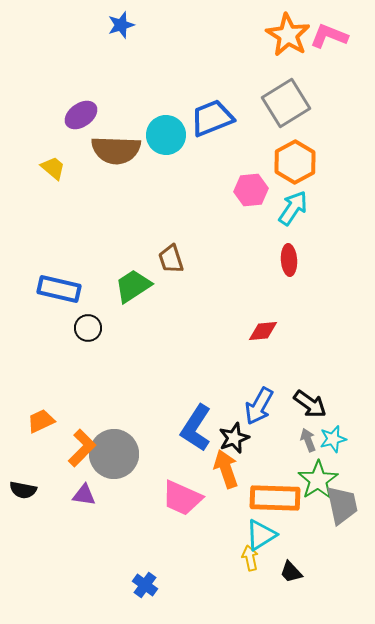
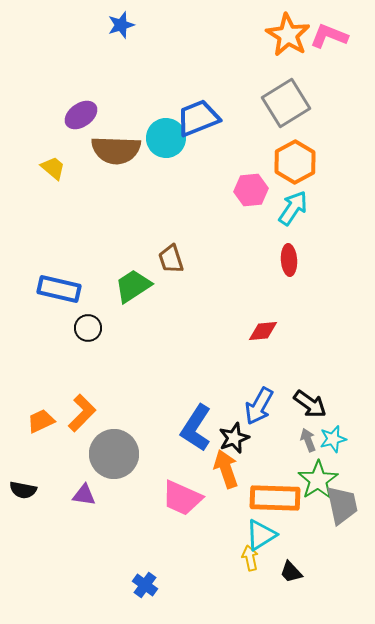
blue trapezoid: moved 14 px left
cyan circle: moved 3 px down
orange L-shape: moved 35 px up
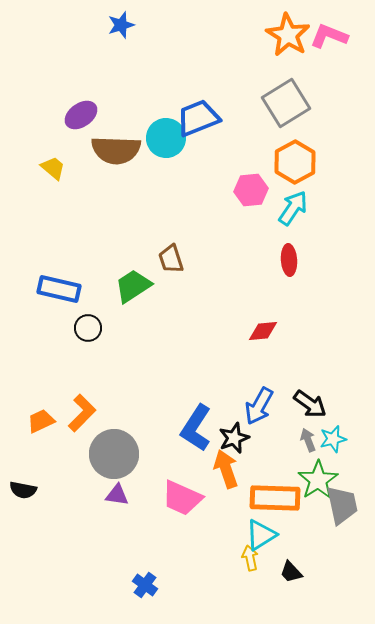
purple triangle: moved 33 px right
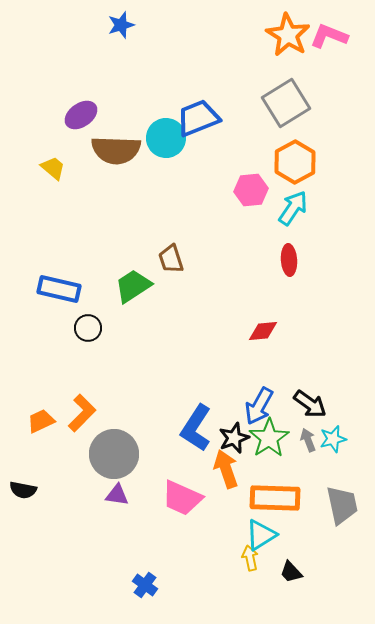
green star: moved 49 px left, 42 px up
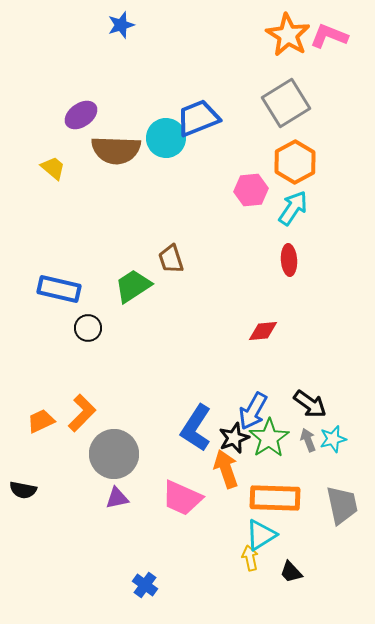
blue arrow: moved 6 px left, 5 px down
purple triangle: moved 3 px down; rotated 20 degrees counterclockwise
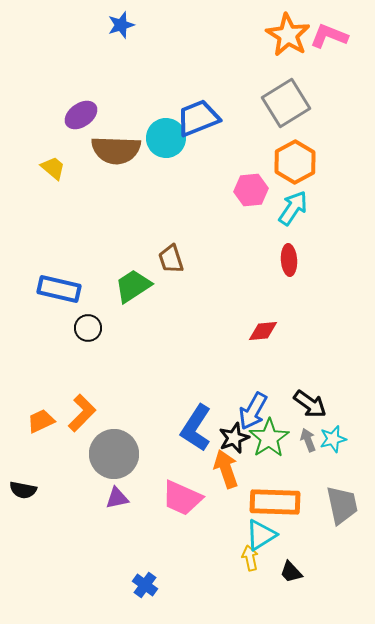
orange rectangle: moved 4 px down
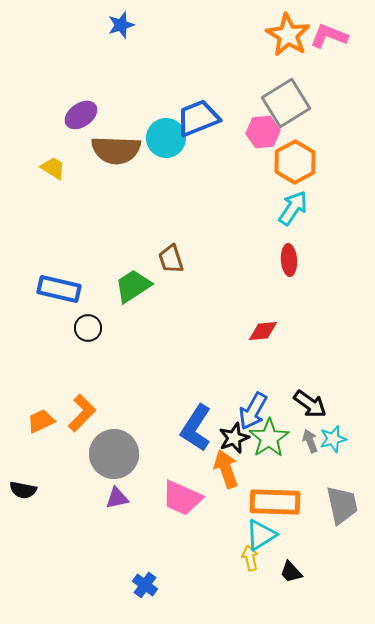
yellow trapezoid: rotated 8 degrees counterclockwise
pink hexagon: moved 12 px right, 58 px up
gray arrow: moved 2 px right, 1 px down
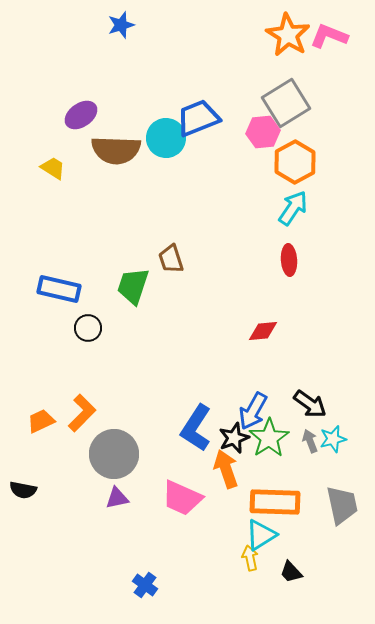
green trapezoid: rotated 39 degrees counterclockwise
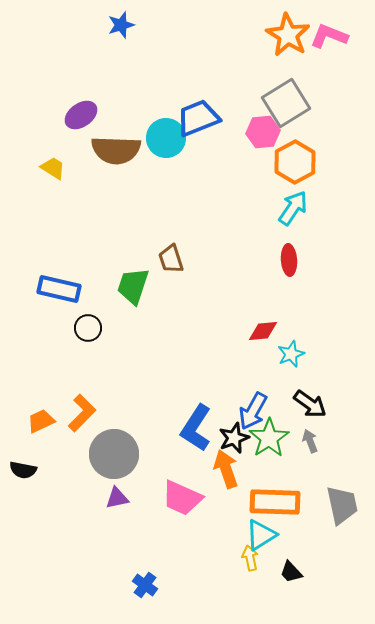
cyan star: moved 42 px left, 85 px up; rotated 8 degrees counterclockwise
black semicircle: moved 20 px up
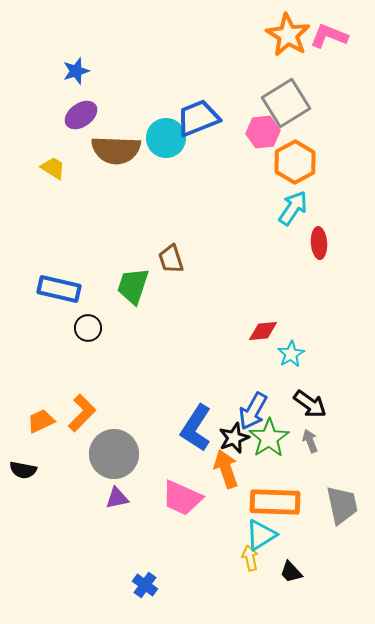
blue star: moved 45 px left, 46 px down
red ellipse: moved 30 px right, 17 px up
cyan star: rotated 8 degrees counterclockwise
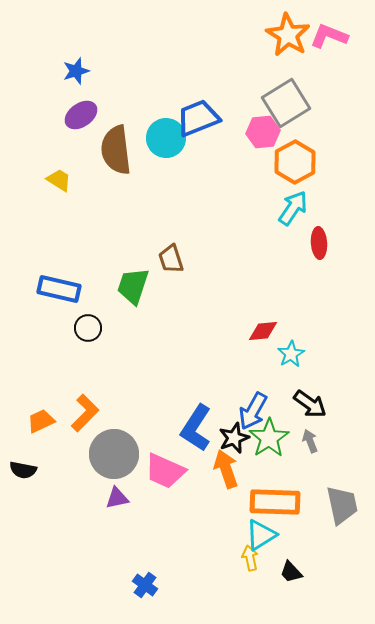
brown semicircle: rotated 81 degrees clockwise
yellow trapezoid: moved 6 px right, 12 px down
orange L-shape: moved 3 px right
pink trapezoid: moved 17 px left, 27 px up
